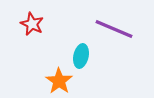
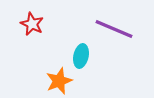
orange star: rotated 16 degrees clockwise
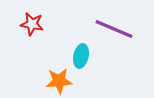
red star: rotated 15 degrees counterclockwise
orange star: rotated 16 degrees clockwise
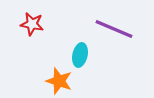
cyan ellipse: moved 1 px left, 1 px up
orange star: rotated 24 degrees clockwise
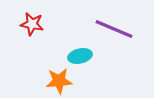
cyan ellipse: moved 1 px down; rotated 65 degrees clockwise
orange star: rotated 24 degrees counterclockwise
